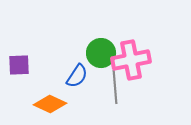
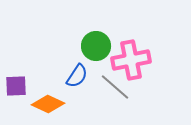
green circle: moved 5 px left, 7 px up
purple square: moved 3 px left, 21 px down
gray line: rotated 44 degrees counterclockwise
orange diamond: moved 2 px left
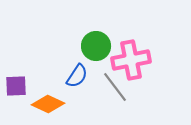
gray line: rotated 12 degrees clockwise
